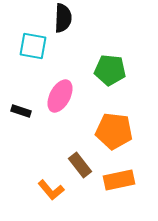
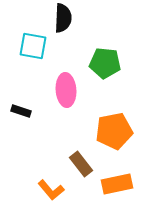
green pentagon: moved 5 px left, 7 px up
pink ellipse: moved 6 px right, 6 px up; rotated 32 degrees counterclockwise
orange pentagon: rotated 18 degrees counterclockwise
brown rectangle: moved 1 px right, 1 px up
orange rectangle: moved 2 px left, 4 px down
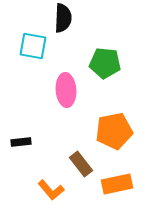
black rectangle: moved 31 px down; rotated 24 degrees counterclockwise
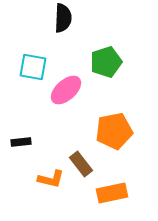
cyan square: moved 21 px down
green pentagon: moved 1 px right, 1 px up; rotated 24 degrees counterclockwise
pink ellipse: rotated 52 degrees clockwise
orange rectangle: moved 5 px left, 9 px down
orange L-shape: moved 11 px up; rotated 36 degrees counterclockwise
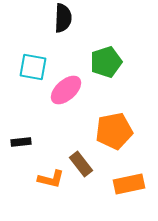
orange rectangle: moved 17 px right, 9 px up
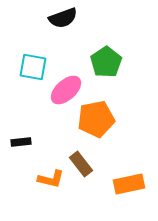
black semicircle: rotated 68 degrees clockwise
green pentagon: rotated 16 degrees counterclockwise
orange pentagon: moved 18 px left, 12 px up
